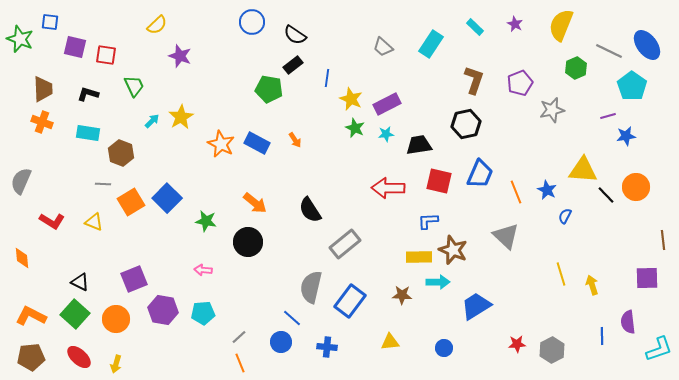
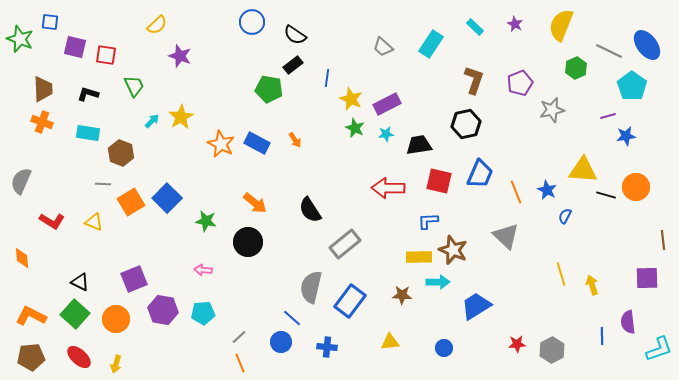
black line at (606, 195): rotated 30 degrees counterclockwise
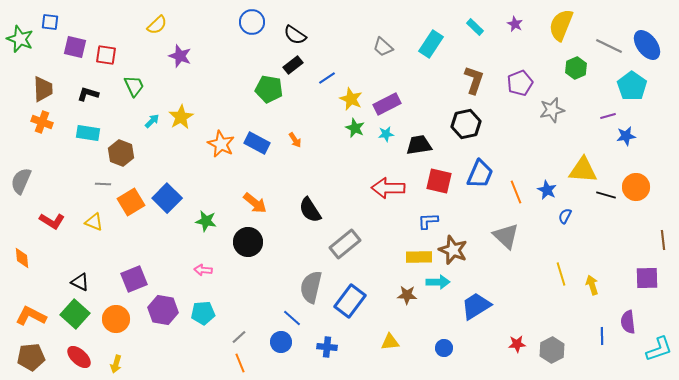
gray line at (609, 51): moved 5 px up
blue line at (327, 78): rotated 48 degrees clockwise
brown star at (402, 295): moved 5 px right
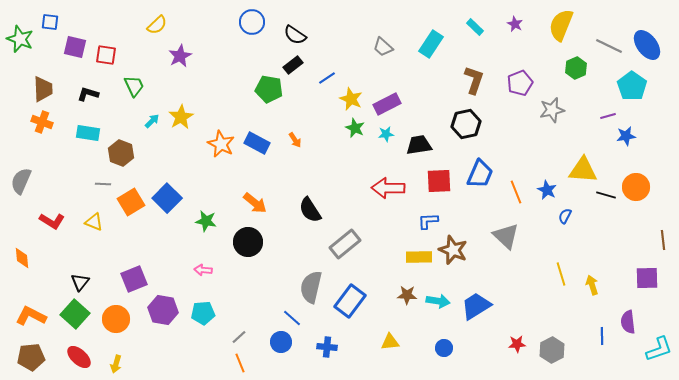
purple star at (180, 56): rotated 25 degrees clockwise
red square at (439, 181): rotated 16 degrees counterclockwise
black triangle at (80, 282): rotated 42 degrees clockwise
cyan arrow at (438, 282): moved 19 px down; rotated 10 degrees clockwise
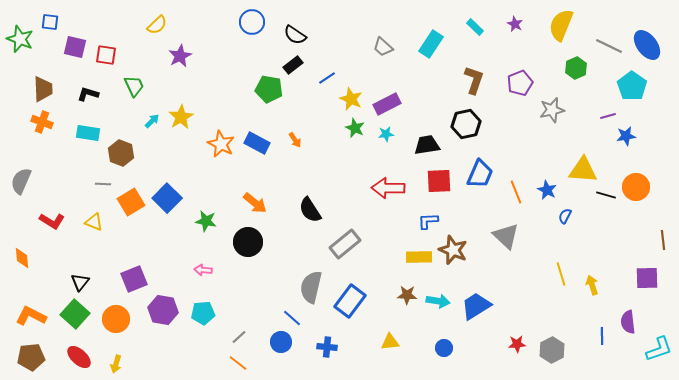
black trapezoid at (419, 145): moved 8 px right
orange line at (240, 363): moved 2 px left; rotated 30 degrees counterclockwise
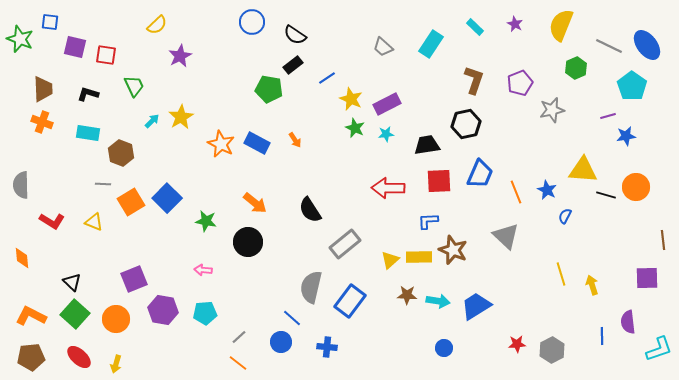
gray semicircle at (21, 181): moved 4 px down; rotated 24 degrees counterclockwise
black triangle at (80, 282): moved 8 px left; rotated 24 degrees counterclockwise
cyan pentagon at (203, 313): moved 2 px right
yellow triangle at (390, 342): moved 82 px up; rotated 36 degrees counterclockwise
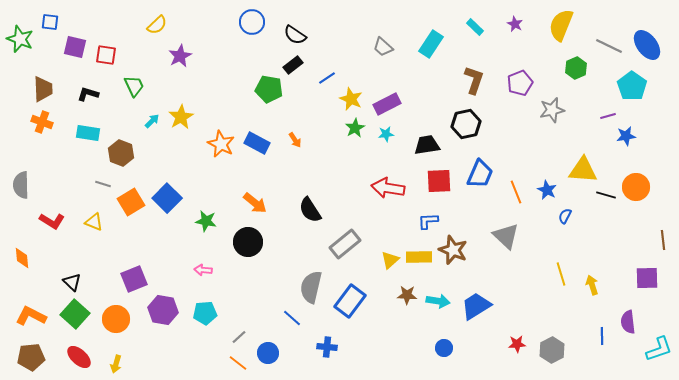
green star at (355, 128): rotated 18 degrees clockwise
gray line at (103, 184): rotated 14 degrees clockwise
red arrow at (388, 188): rotated 8 degrees clockwise
blue circle at (281, 342): moved 13 px left, 11 px down
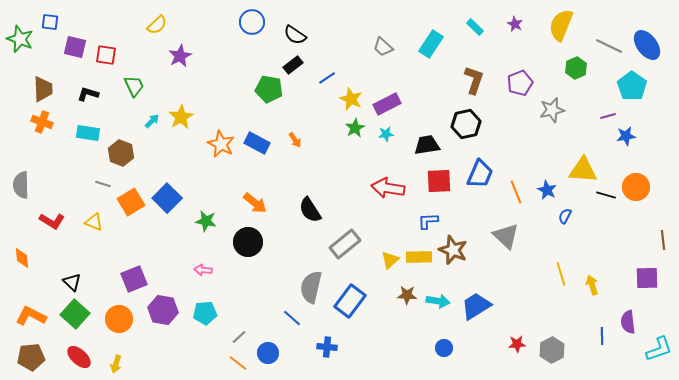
orange circle at (116, 319): moved 3 px right
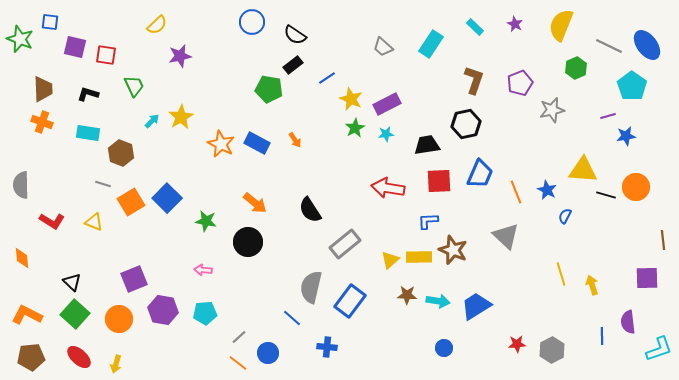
purple star at (180, 56): rotated 15 degrees clockwise
orange L-shape at (31, 316): moved 4 px left, 1 px up
